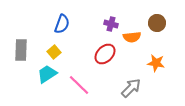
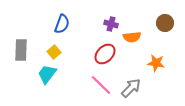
brown circle: moved 8 px right
cyan trapezoid: rotated 20 degrees counterclockwise
pink line: moved 22 px right
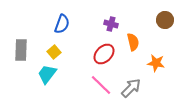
brown circle: moved 3 px up
orange semicircle: moved 1 px right, 5 px down; rotated 96 degrees counterclockwise
red ellipse: moved 1 px left
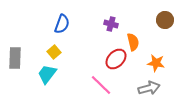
gray rectangle: moved 6 px left, 8 px down
red ellipse: moved 12 px right, 5 px down
gray arrow: moved 18 px right; rotated 30 degrees clockwise
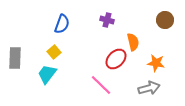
purple cross: moved 4 px left, 4 px up
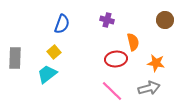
red ellipse: rotated 40 degrees clockwise
cyan trapezoid: rotated 15 degrees clockwise
pink line: moved 11 px right, 6 px down
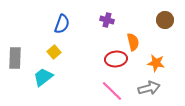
cyan trapezoid: moved 4 px left, 3 px down
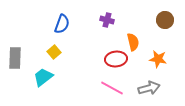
orange star: moved 2 px right, 4 px up
pink line: moved 3 px up; rotated 15 degrees counterclockwise
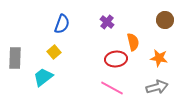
purple cross: moved 2 px down; rotated 24 degrees clockwise
orange star: moved 1 px right, 1 px up
gray arrow: moved 8 px right, 1 px up
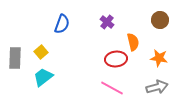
brown circle: moved 5 px left
yellow square: moved 13 px left
